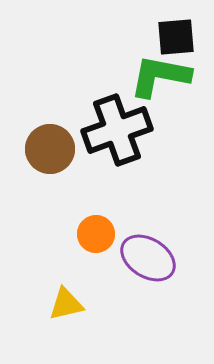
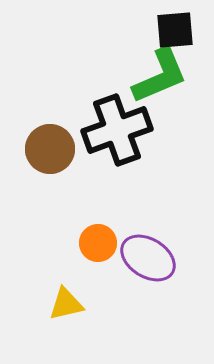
black square: moved 1 px left, 7 px up
green L-shape: rotated 146 degrees clockwise
orange circle: moved 2 px right, 9 px down
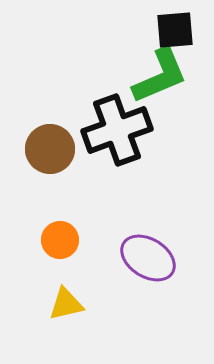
orange circle: moved 38 px left, 3 px up
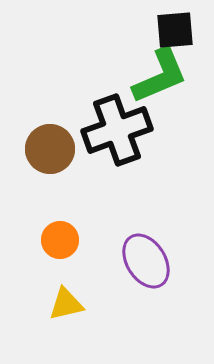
purple ellipse: moved 2 px left, 3 px down; rotated 26 degrees clockwise
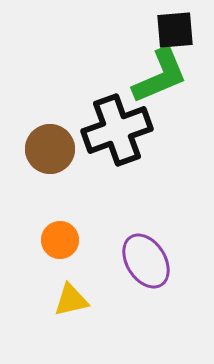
yellow triangle: moved 5 px right, 4 px up
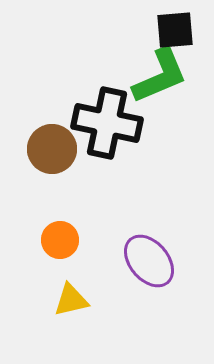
black cross: moved 10 px left, 7 px up; rotated 32 degrees clockwise
brown circle: moved 2 px right
purple ellipse: moved 3 px right; rotated 8 degrees counterclockwise
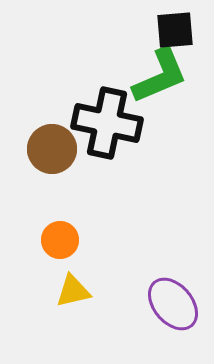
purple ellipse: moved 24 px right, 43 px down
yellow triangle: moved 2 px right, 9 px up
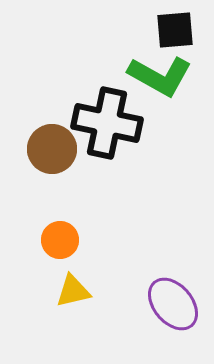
green L-shape: rotated 52 degrees clockwise
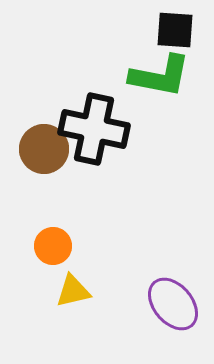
black square: rotated 9 degrees clockwise
green L-shape: rotated 18 degrees counterclockwise
black cross: moved 13 px left, 6 px down
brown circle: moved 8 px left
orange circle: moved 7 px left, 6 px down
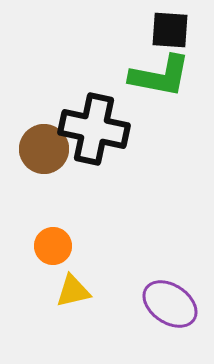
black square: moved 5 px left
purple ellipse: moved 3 px left; rotated 16 degrees counterclockwise
